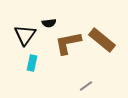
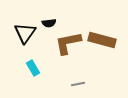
black triangle: moved 2 px up
brown rectangle: rotated 24 degrees counterclockwise
cyan rectangle: moved 1 px right, 5 px down; rotated 42 degrees counterclockwise
gray line: moved 8 px left, 2 px up; rotated 24 degrees clockwise
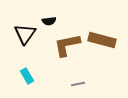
black semicircle: moved 2 px up
black triangle: moved 1 px down
brown L-shape: moved 1 px left, 2 px down
cyan rectangle: moved 6 px left, 8 px down
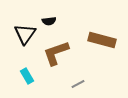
brown L-shape: moved 11 px left, 8 px down; rotated 8 degrees counterclockwise
gray line: rotated 16 degrees counterclockwise
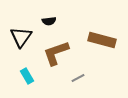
black triangle: moved 4 px left, 3 px down
gray line: moved 6 px up
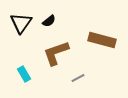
black semicircle: rotated 32 degrees counterclockwise
black triangle: moved 14 px up
cyan rectangle: moved 3 px left, 2 px up
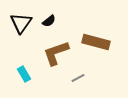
brown rectangle: moved 6 px left, 2 px down
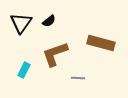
brown rectangle: moved 5 px right, 1 px down
brown L-shape: moved 1 px left, 1 px down
cyan rectangle: moved 4 px up; rotated 56 degrees clockwise
gray line: rotated 32 degrees clockwise
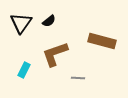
brown rectangle: moved 1 px right, 2 px up
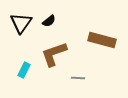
brown rectangle: moved 1 px up
brown L-shape: moved 1 px left
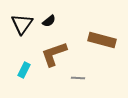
black triangle: moved 1 px right, 1 px down
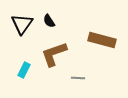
black semicircle: rotated 96 degrees clockwise
